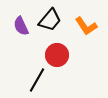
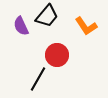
black trapezoid: moved 3 px left, 4 px up
black line: moved 1 px right, 1 px up
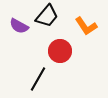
purple semicircle: moved 2 px left; rotated 36 degrees counterclockwise
red circle: moved 3 px right, 4 px up
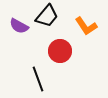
black line: rotated 50 degrees counterclockwise
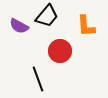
orange L-shape: rotated 30 degrees clockwise
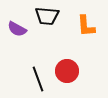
black trapezoid: rotated 55 degrees clockwise
purple semicircle: moved 2 px left, 3 px down
red circle: moved 7 px right, 20 px down
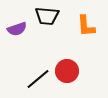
purple semicircle: rotated 48 degrees counterclockwise
black line: rotated 70 degrees clockwise
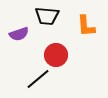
purple semicircle: moved 2 px right, 5 px down
red circle: moved 11 px left, 16 px up
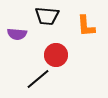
purple semicircle: moved 2 px left; rotated 24 degrees clockwise
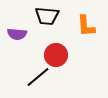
black line: moved 2 px up
